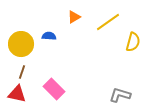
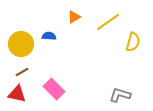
brown line: rotated 40 degrees clockwise
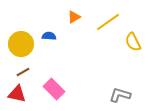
yellow semicircle: rotated 138 degrees clockwise
brown line: moved 1 px right
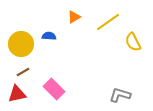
red triangle: rotated 24 degrees counterclockwise
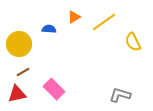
yellow line: moved 4 px left
blue semicircle: moved 7 px up
yellow circle: moved 2 px left
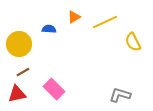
yellow line: moved 1 px right; rotated 10 degrees clockwise
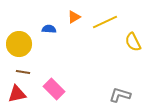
brown line: rotated 40 degrees clockwise
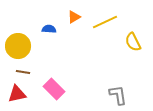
yellow circle: moved 1 px left, 2 px down
gray L-shape: moved 2 px left; rotated 65 degrees clockwise
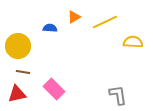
blue semicircle: moved 1 px right, 1 px up
yellow semicircle: rotated 120 degrees clockwise
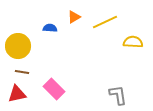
brown line: moved 1 px left
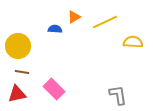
blue semicircle: moved 5 px right, 1 px down
